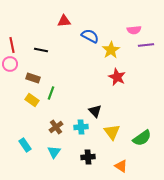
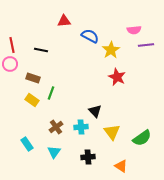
cyan rectangle: moved 2 px right, 1 px up
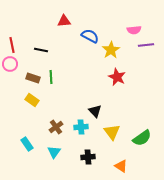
green line: moved 16 px up; rotated 24 degrees counterclockwise
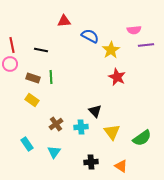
brown cross: moved 3 px up
black cross: moved 3 px right, 5 px down
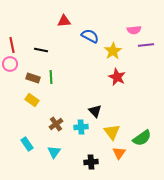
yellow star: moved 2 px right, 1 px down
orange triangle: moved 2 px left, 13 px up; rotated 32 degrees clockwise
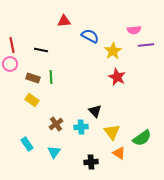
orange triangle: rotated 32 degrees counterclockwise
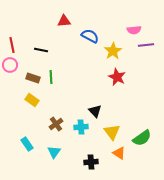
pink circle: moved 1 px down
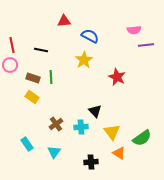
yellow star: moved 29 px left, 9 px down
yellow rectangle: moved 3 px up
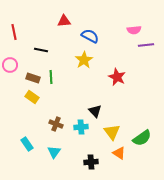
red line: moved 2 px right, 13 px up
brown cross: rotated 32 degrees counterclockwise
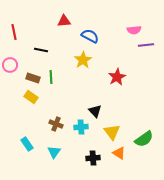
yellow star: moved 1 px left
red star: rotated 18 degrees clockwise
yellow rectangle: moved 1 px left
green semicircle: moved 2 px right, 1 px down
black cross: moved 2 px right, 4 px up
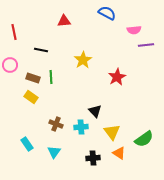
blue semicircle: moved 17 px right, 23 px up
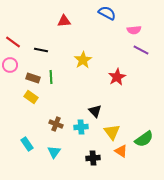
red line: moved 1 px left, 10 px down; rotated 42 degrees counterclockwise
purple line: moved 5 px left, 5 px down; rotated 35 degrees clockwise
orange triangle: moved 2 px right, 2 px up
